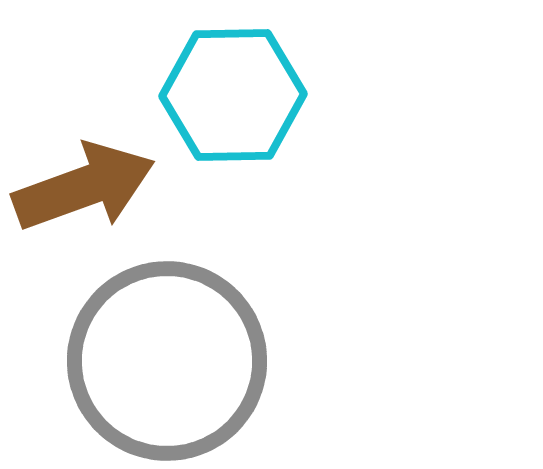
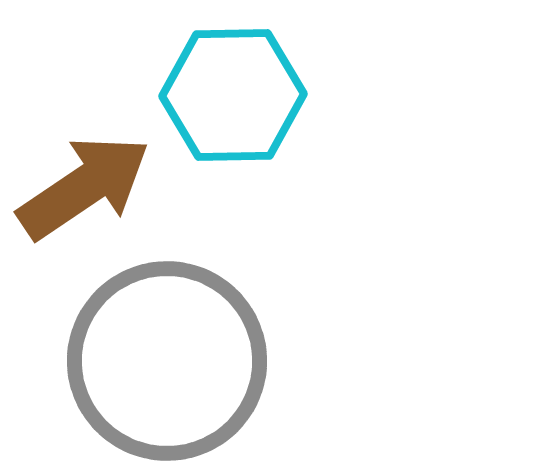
brown arrow: rotated 14 degrees counterclockwise
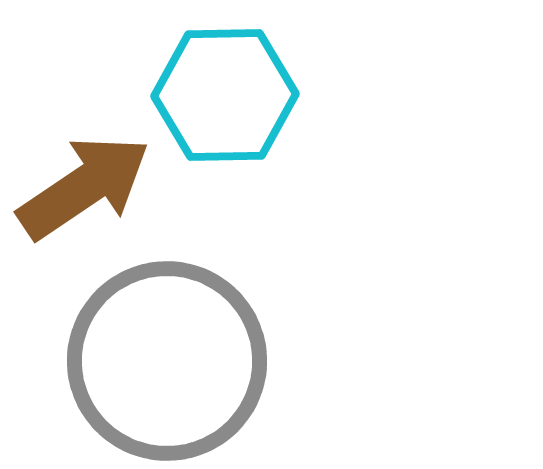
cyan hexagon: moved 8 px left
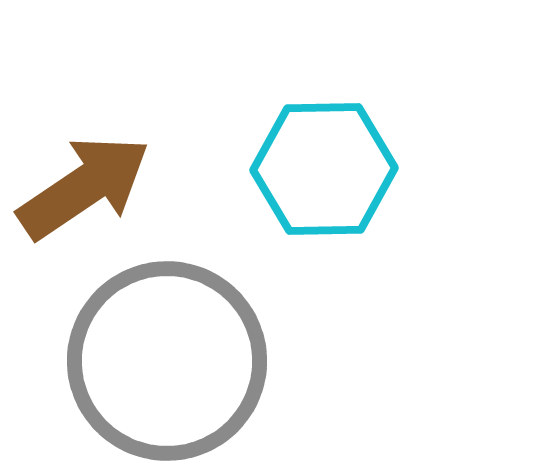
cyan hexagon: moved 99 px right, 74 px down
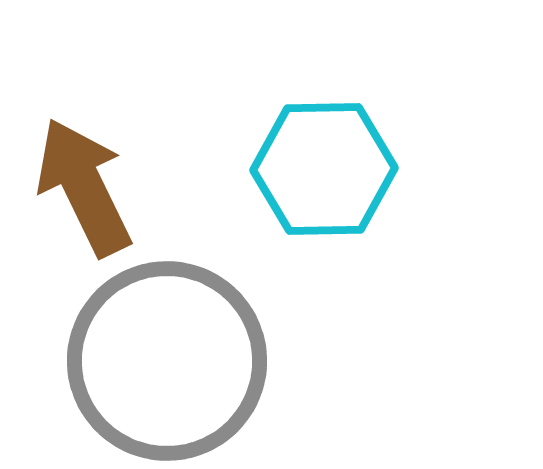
brown arrow: rotated 82 degrees counterclockwise
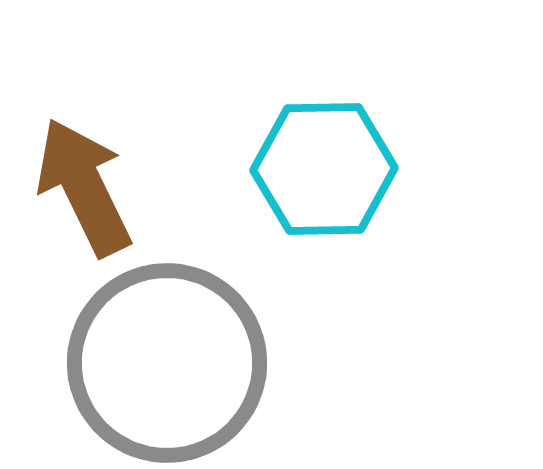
gray circle: moved 2 px down
